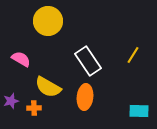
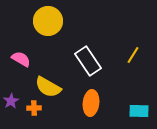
orange ellipse: moved 6 px right, 6 px down
purple star: rotated 14 degrees counterclockwise
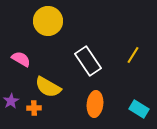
orange ellipse: moved 4 px right, 1 px down
cyan rectangle: moved 2 px up; rotated 30 degrees clockwise
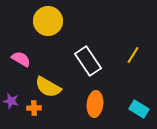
purple star: rotated 28 degrees counterclockwise
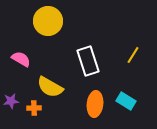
white rectangle: rotated 16 degrees clockwise
yellow semicircle: moved 2 px right
purple star: rotated 21 degrees counterclockwise
cyan rectangle: moved 13 px left, 8 px up
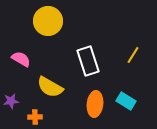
orange cross: moved 1 px right, 9 px down
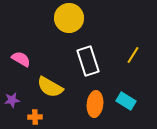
yellow circle: moved 21 px right, 3 px up
purple star: moved 1 px right, 1 px up
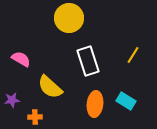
yellow semicircle: rotated 12 degrees clockwise
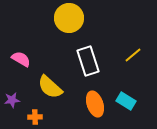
yellow line: rotated 18 degrees clockwise
orange ellipse: rotated 25 degrees counterclockwise
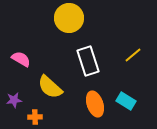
purple star: moved 2 px right
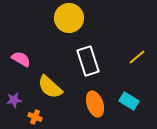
yellow line: moved 4 px right, 2 px down
cyan rectangle: moved 3 px right
orange cross: rotated 24 degrees clockwise
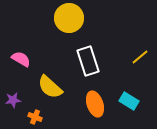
yellow line: moved 3 px right
purple star: moved 1 px left
